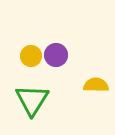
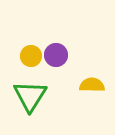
yellow semicircle: moved 4 px left
green triangle: moved 2 px left, 4 px up
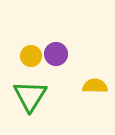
purple circle: moved 1 px up
yellow semicircle: moved 3 px right, 1 px down
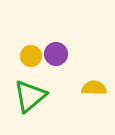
yellow semicircle: moved 1 px left, 2 px down
green triangle: rotated 18 degrees clockwise
